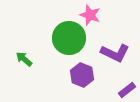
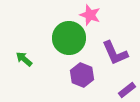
purple L-shape: rotated 40 degrees clockwise
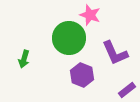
green arrow: rotated 114 degrees counterclockwise
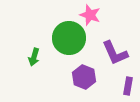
green arrow: moved 10 px right, 2 px up
purple hexagon: moved 2 px right, 2 px down
purple rectangle: moved 1 px right, 4 px up; rotated 42 degrees counterclockwise
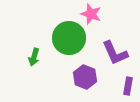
pink star: moved 1 px right, 1 px up
purple hexagon: moved 1 px right
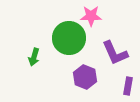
pink star: moved 2 px down; rotated 20 degrees counterclockwise
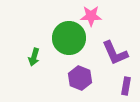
purple hexagon: moved 5 px left, 1 px down
purple rectangle: moved 2 px left
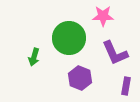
pink star: moved 12 px right
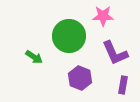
green circle: moved 2 px up
green arrow: rotated 72 degrees counterclockwise
purple rectangle: moved 3 px left, 1 px up
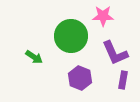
green circle: moved 2 px right
purple rectangle: moved 5 px up
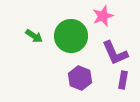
pink star: rotated 20 degrees counterclockwise
green arrow: moved 21 px up
